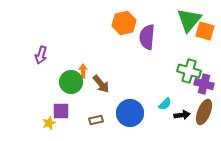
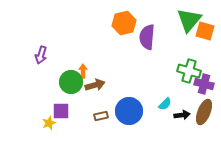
brown arrow: moved 6 px left, 1 px down; rotated 66 degrees counterclockwise
blue circle: moved 1 px left, 2 px up
brown rectangle: moved 5 px right, 4 px up
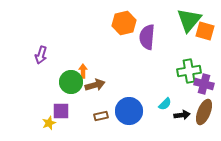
green cross: rotated 25 degrees counterclockwise
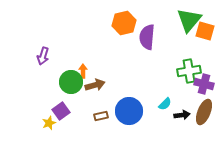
purple arrow: moved 2 px right, 1 px down
purple square: rotated 36 degrees counterclockwise
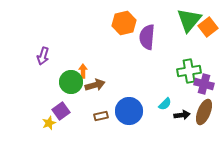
orange square: moved 3 px right, 4 px up; rotated 36 degrees clockwise
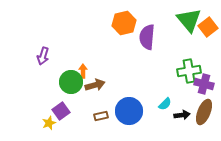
green triangle: rotated 20 degrees counterclockwise
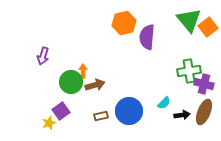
cyan semicircle: moved 1 px left, 1 px up
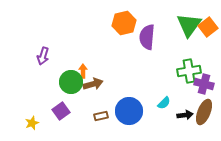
green triangle: moved 5 px down; rotated 16 degrees clockwise
brown arrow: moved 2 px left, 1 px up
black arrow: moved 3 px right
yellow star: moved 17 px left
